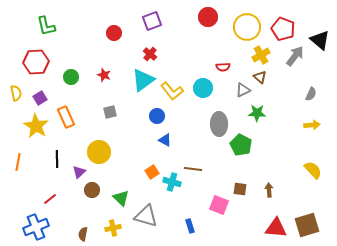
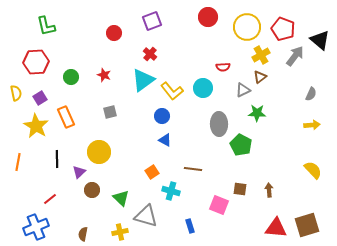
brown triangle at (260, 77): rotated 40 degrees clockwise
blue circle at (157, 116): moved 5 px right
cyan cross at (172, 182): moved 1 px left, 9 px down
yellow cross at (113, 228): moved 7 px right, 4 px down
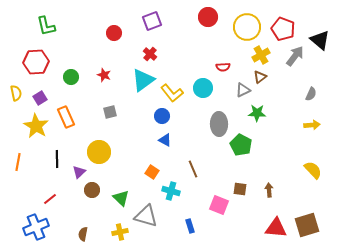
yellow L-shape at (172, 91): moved 2 px down
brown line at (193, 169): rotated 60 degrees clockwise
orange square at (152, 172): rotated 24 degrees counterclockwise
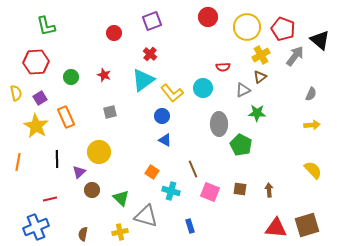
red line at (50, 199): rotated 24 degrees clockwise
pink square at (219, 205): moved 9 px left, 13 px up
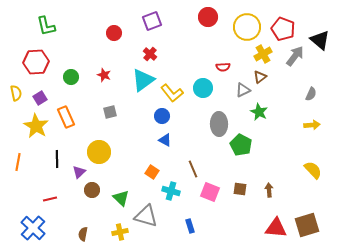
yellow cross at (261, 55): moved 2 px right, 1 px up
green star at (257, 113): moved 2 px right, 1 px up; rotated 24 degrees clockwise
blue cross at (36, 227): moved 3 px left, 1 px down; rotated 25 degrees counterclockwise
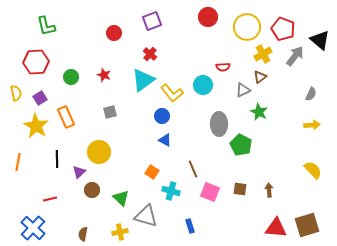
cyan circle at (203, 88): moved 3 px up
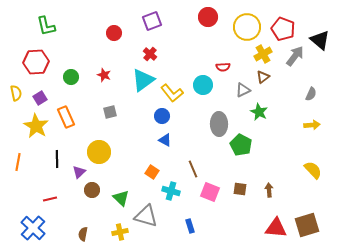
brown triangle at (260, 77): moved 3 px right
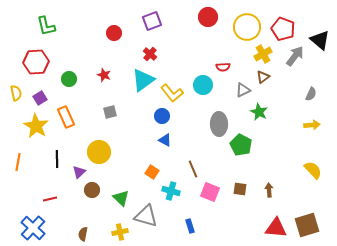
green circle at (71, 77): moved 2 px left, 2 px down
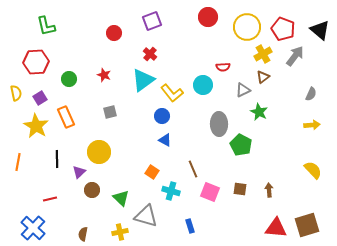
black triangle at (320, 40): moved 10 px up
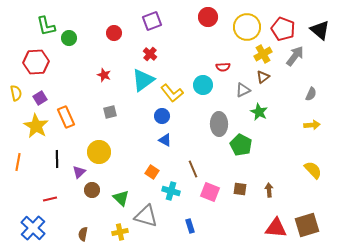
green circle at (69, 79): moved 41 px up
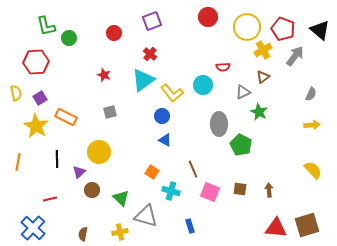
yellow cross at (263, 54): moved 4 px up
gray triangle at (243, 90): moved 2 px down
orange rectangle at (66, 117): rotated 40 degrees counterclockwise
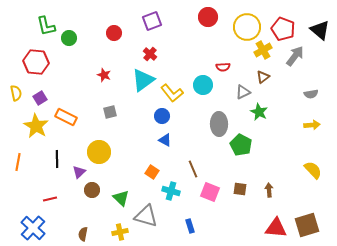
red hexagon at (36, 62): rotated 10 degrees clockwise
gray semicircle at (311, 94): rotated 56 degrees clockwise
